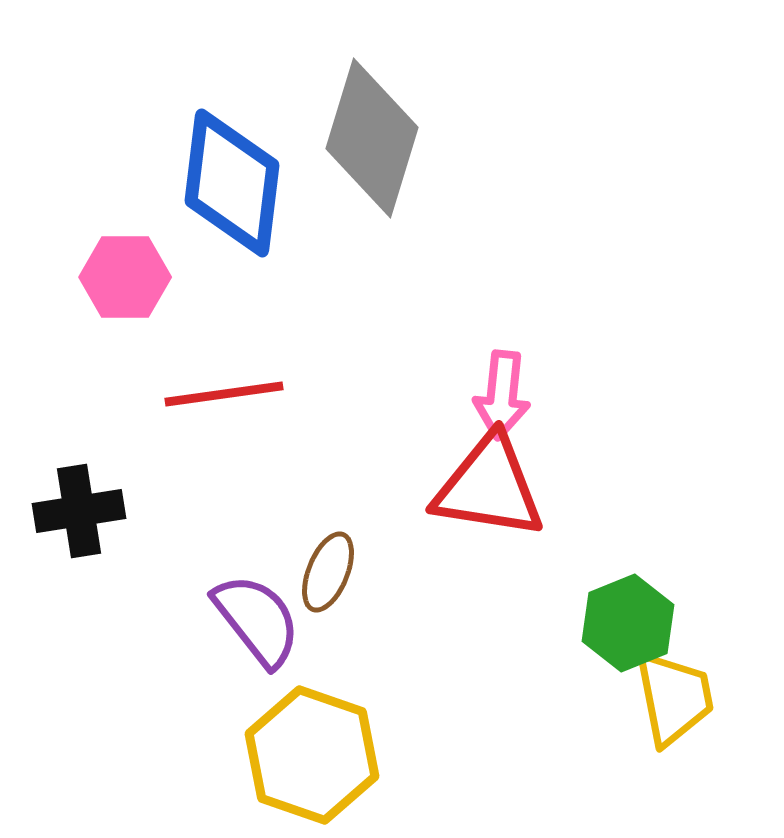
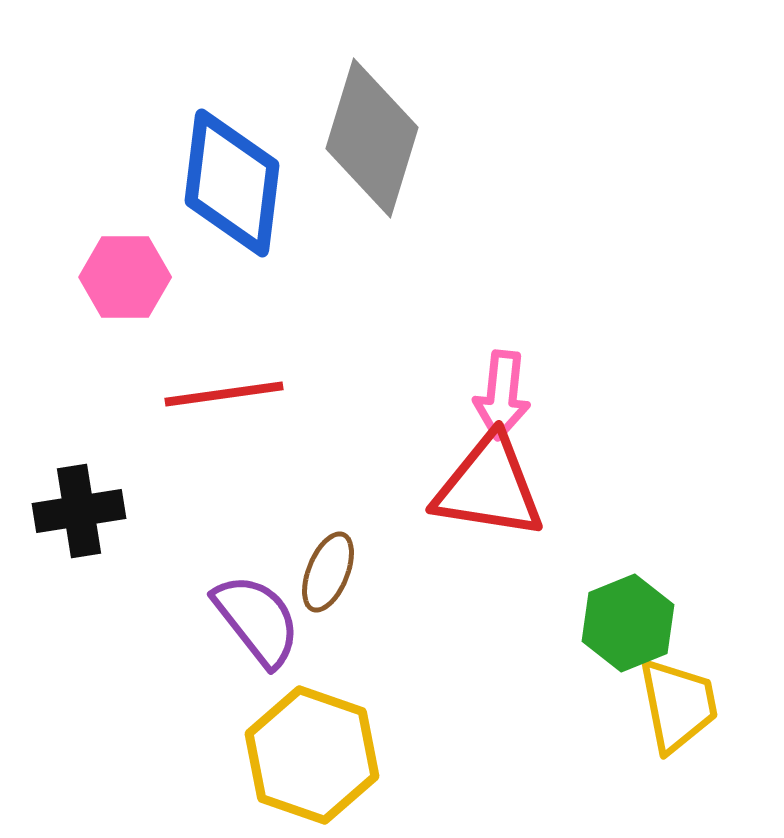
yellow trapezoid: moved 4 px right, 7 px down
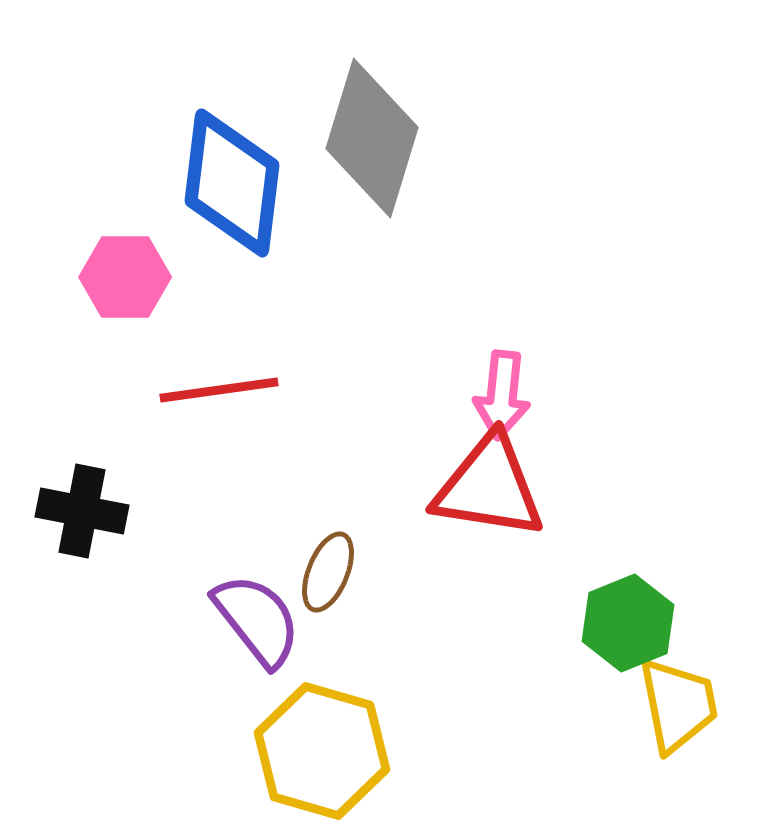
red line: moved 5 px left, 4 px up
black cross: moved 3 px right; rotated 20 degrees clockwise
yellow hexagon: moved 10 px right, 4 px up; rotated 3 degrees counterclockwise
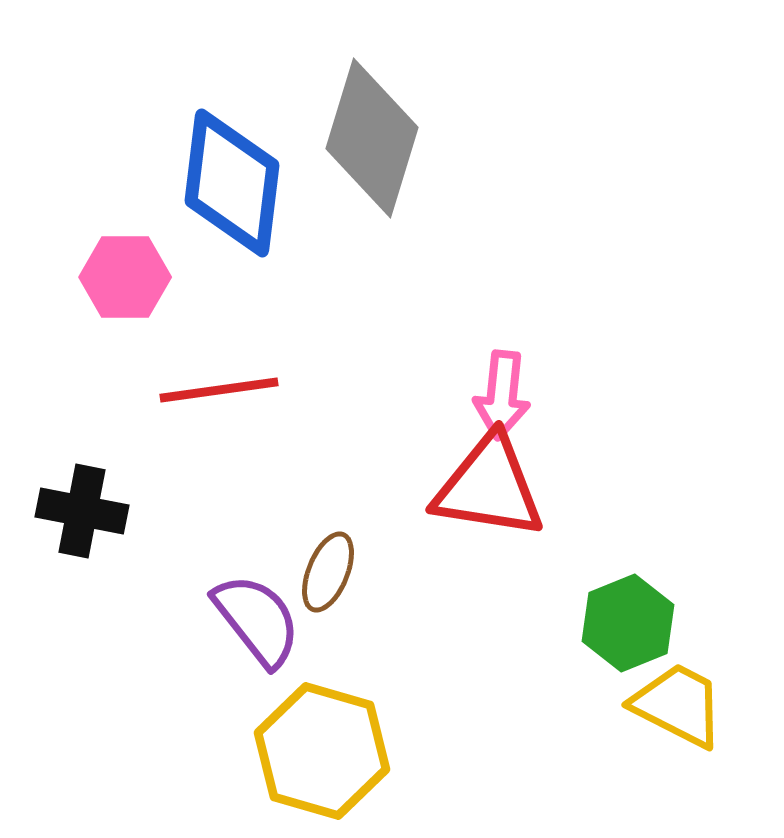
yellow trapezoid: rotated 52 degrees counterclockwise
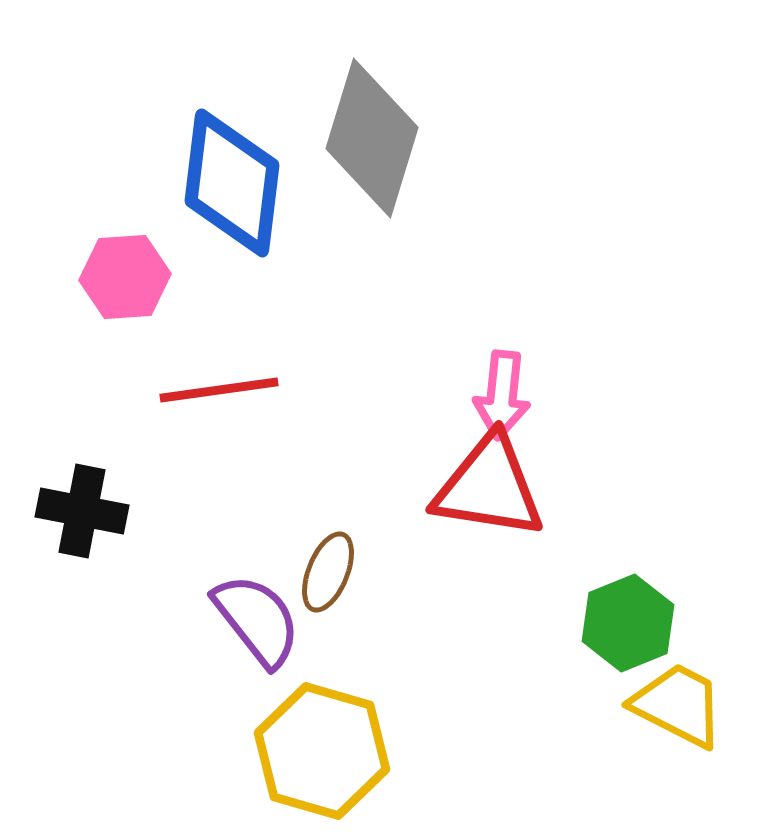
pink hexagon: rotated 4 degrees counterclockwise
